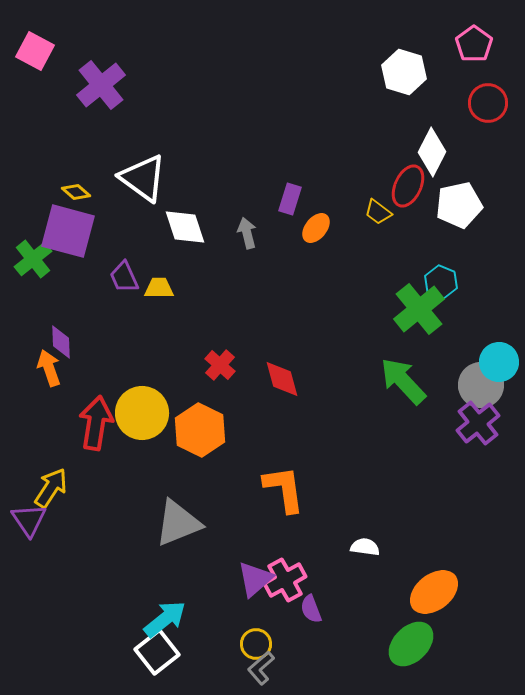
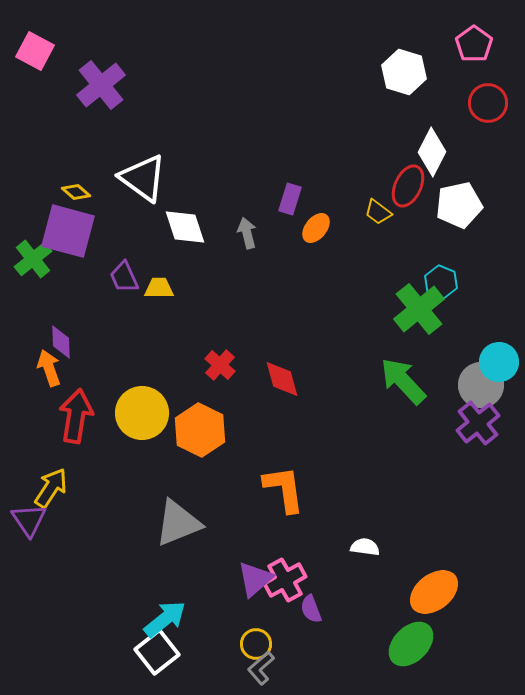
red arrow at (96, 423): moved 20 px left, 7 px up
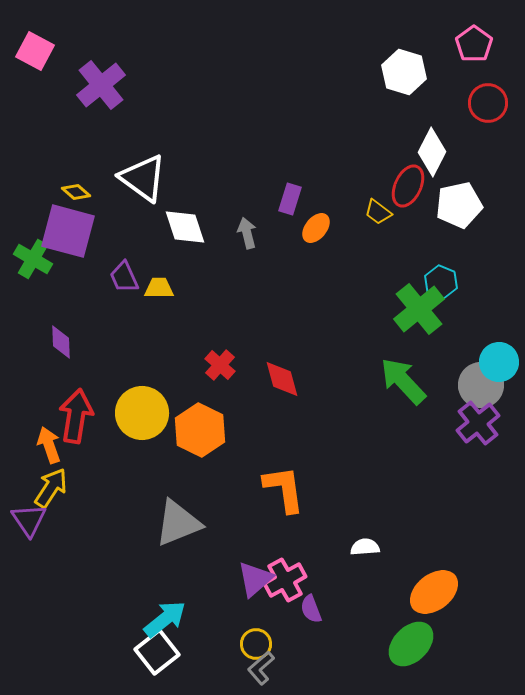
green cross at (33, 259): rotated 21 degrees counterclockwise
orange arrow at (49, 368): moved 77 px down
white semicircle at (365, 547): rotated 12 degrees counterclockwise
